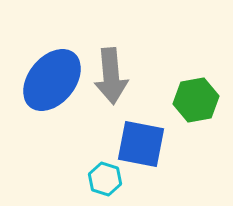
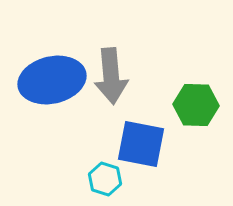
blue ellipse: rotated 38 degrees clockwise
green hexagon: moved 5 px down; rotated 12 degrees clockwise
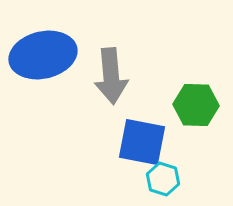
blue ellipse: moved 9 px left, 25 px up
blue square: moved 1 px right, 2 px up
cyan hexagon: moved 58 px right
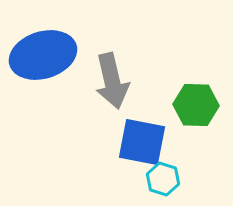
blue ellipse: rotated 4 degrees counterclockwise
gray arrow: moved 1 px right, 5 px down; rotated 8 degrees counterclockwise
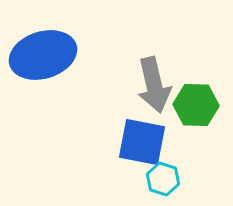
gray arrow: moved 42 px right, 4 px down
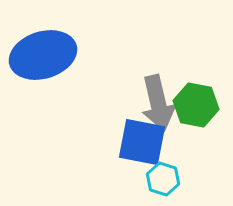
gray arrow: moved 4 px right, 18 px down
green hexagon: rotated 9 degrees clockwise
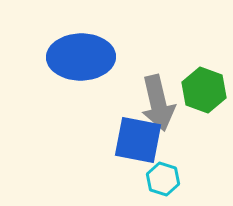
blue ellipse: moved 38 px right, 2 px down; rotated 16 degrees clockwise
green hexagon: moved 8 px right, 15 px up; rotated 9 degrees clockwise
blue square: moved 4 px left, 2 px up
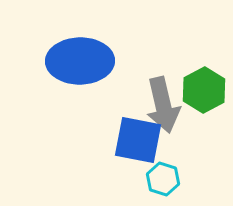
blue ellipse: moved 1 px left, 4 px down
green hexagon: rotated 12 degrees clockwise
gray arrow: moved 5 px right, 2 px down
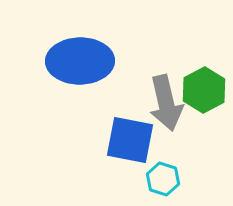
gray arrow: moved 3 px right, 2 px up
blue square: moved 8 px left
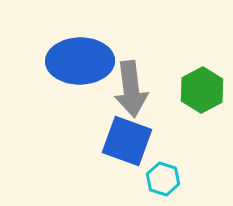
green hexagon: moved 2 px left
gray arrow: moved 35 px left, 14 px up; rotated 6 degrees clockwise
blue square: moved 3 px left, 1 px down; rotated 9 degrees clockwise
